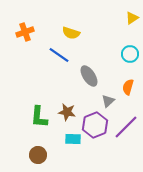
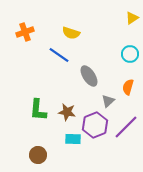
green L-shape: moved 1 px left, 7 px up
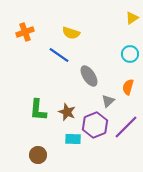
brown star: rotated 12 degrees clockwise
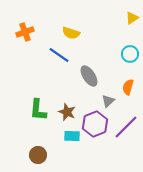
purple hexagon: moved 1 px up
cyan rectangle: moved 1 px left, 3 px up
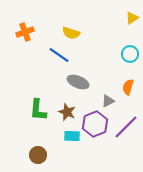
gray ellipse: moved 11 px left, 6 px down; rotated 35 degrees counterclockwise
gray triangle: rotated 16 degrees clockwise
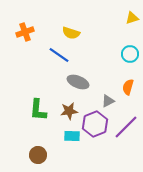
yellow triangle: rotated 16 degrees clockwise
brown star: moved 2 px right, 1 px up; rotated 30 degrees counterclockwise
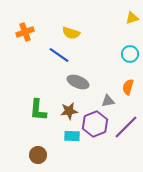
gray triangle: rotated 16 degrees clockwise
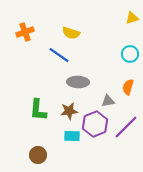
gray ellipse: rotated 20 degrees counterclockwise
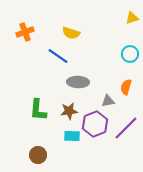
blue line: moved 1 px left, 1 px down
orange semicircle: moved 2 px left
purple line: moved 1 px down
